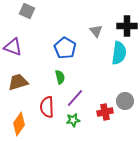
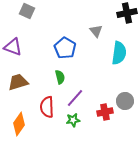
black cross: moved 13 px up; rotated 12 degrees counterclockwise
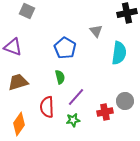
purple line: moved 1 px right, 1 px up
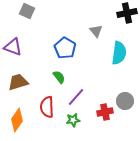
green semicircle: moved 1 px left; rotated 24 degrees counterclockwise
orange diamond: moved 2 px left, 4 px up
